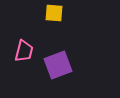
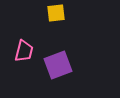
yellow square: moved 2 px right; rotated 12 degrees counterclockwise
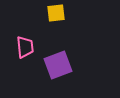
pink trapezoid: moved 1 px right, 4 px up; rotated 20 degrees counterclockwise
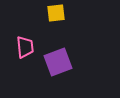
purple square: moved 3 px up
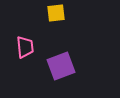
purple square: moved 3 px right, 4 px down
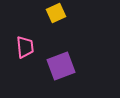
yellow square: rotated 18 degrees counterclockwise
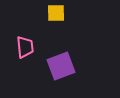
yellow square: rotated 24 degrees clockwise
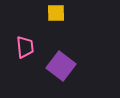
purple square: rotated 32 degrees counterclockwise
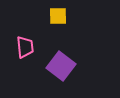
yellow square: moved 2 px right, 3 px down
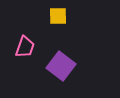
pink trapezoid: rotated 25 degrees clockwise
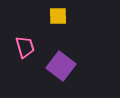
pink trapezoid: rotated 35 degrees counterclockwise
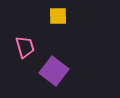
purple square: moved 7 px left, 5 px down
